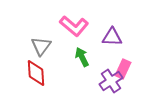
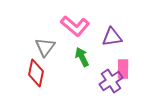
pink L-shape: moved 1 px right
purple triangle: rotated 10 degrees counterclockwise
gray triangle: moved 4 px right, 1 px down
pink rectangle: rotated 24 degrees counterclockwise
red diamond: rotated 16 degrees clockwise
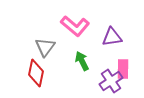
green arrow: moved 4 px down
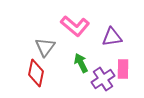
green arrow: moved 1 px left, 2 px down
purple cross: moved 8 px left, 2 px up
